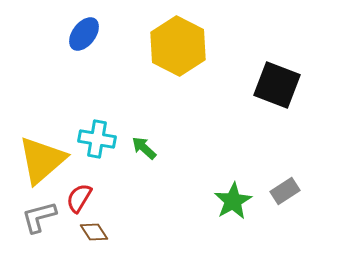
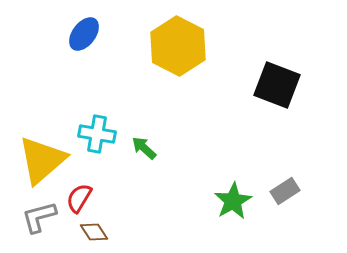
cyan cross: moved 5 px up
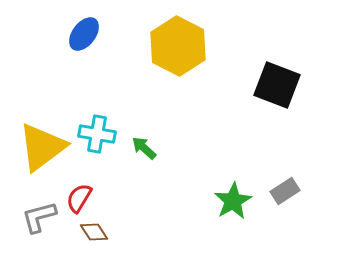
yellow triangle: moved 13 px up; rotated 4 degrees clockwise
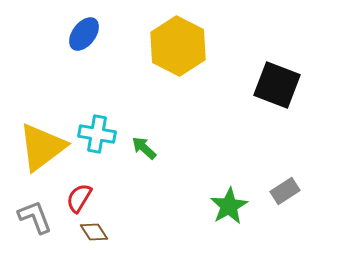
green star: moved 4 px left, 5 px down
gray L-shape: moved 4 px left; rotated 84 degrees clockwise
